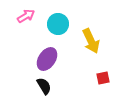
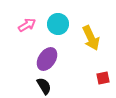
pink arrow: moved 1 px right, 9 px down
yellow arrow: moved 3 px up
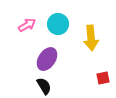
yellow arrow: rotated 20 degrees clockwise
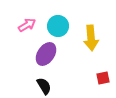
cyan circle: moved 2 px down
purple ellipse: moved 1 px left, 5 px up
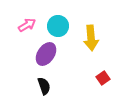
red square: rotated 24 degrees counterclockwise
black semicircle: rotated 12 degrees clockwise
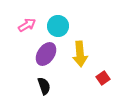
yellow arrow: moved 11 px left, 16 px down
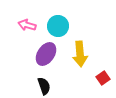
pink arrow: rotated 132 degrees counterclockwise
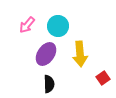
pink arrow: rotated 66 degrees counterclockwise
black semicircle: moved 5 px right, 2 px up; rotated 18 degrees clockwise
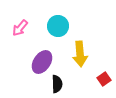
pink arrow: moved 7 px left, 3 px down
purple ellipse: moved 4 px left, 8 px down
red square: moved 1 px right, 1 px down
black semicircle: moved 8 px right
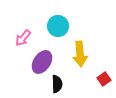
pink arrow: moved 3 px right, 10 px down
